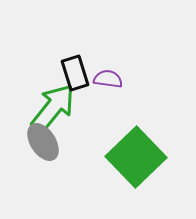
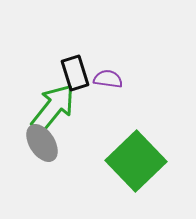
gray ellipse: moved 1 px left, 1 px down
green square: moved 4 px down
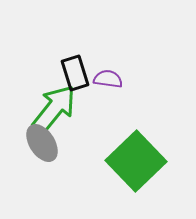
green arrow: moved 1 px right, 1 px down
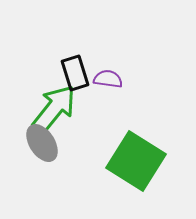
green square: rotated 14 degrees counterclockwise
